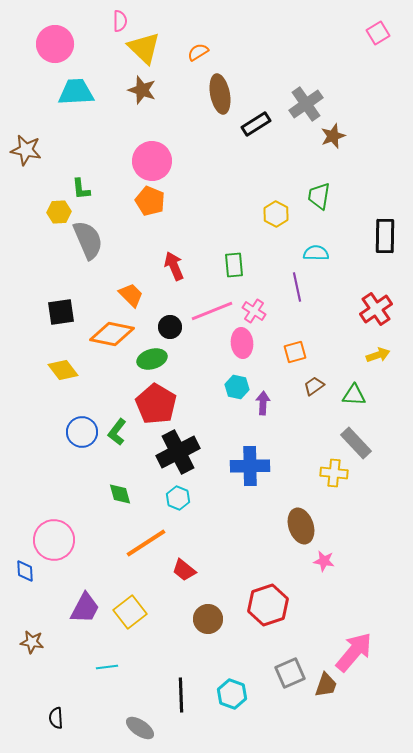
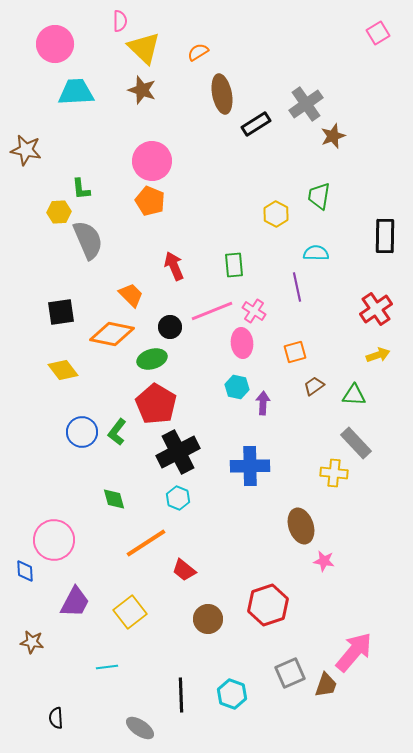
brown ellipse at (220, 94): moved 2 px right
green diamond at (120, 494): moved 6 px left, 5 px down
purple trapezoid at (85, 608): moved 10 px left, 6 px up
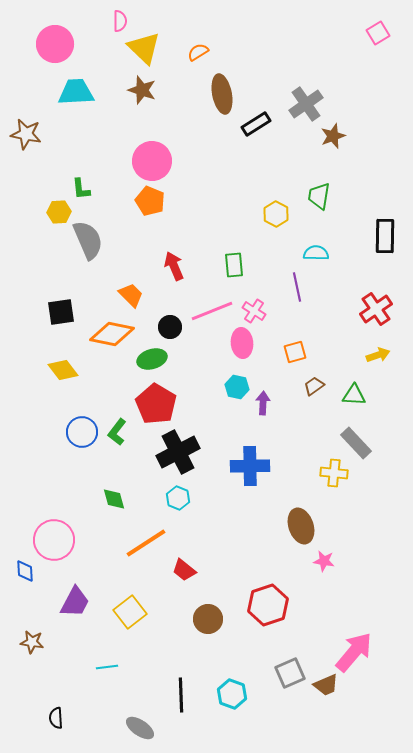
brown star at (26, 150): moved 16 px up
brown trapezoid at (326, 685): rotated 48 degrees clockwise
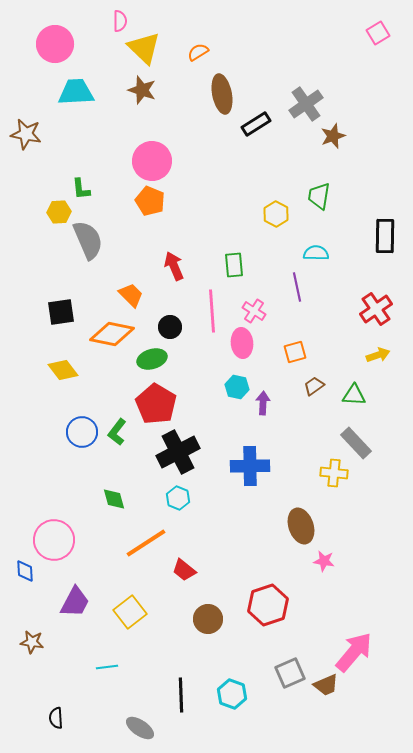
pink line at (212, 311): rotated 72 degrees counterclockwise
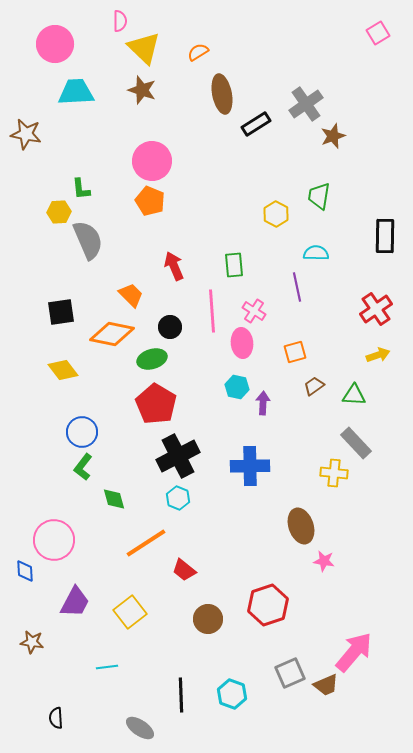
green L-shape at (117, 432): moved 34 px left, 35 px down
black cross at (178, 452): moved 4 px down
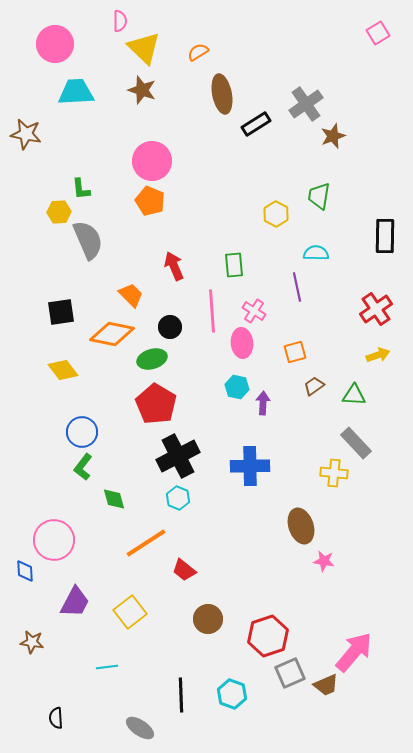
red hexagon at (268, 605): moved 31 px down
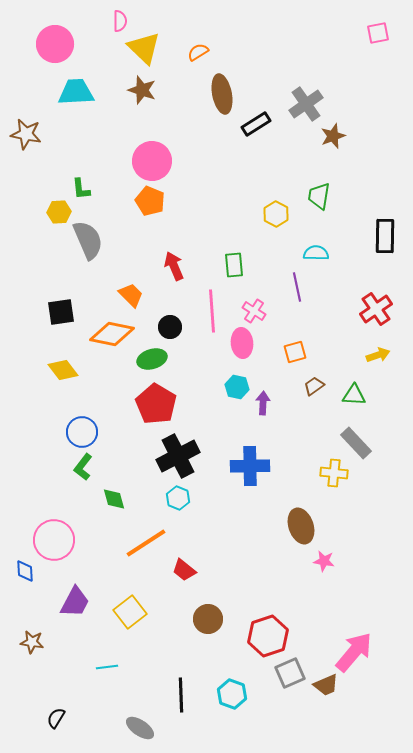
pink square at (378, 33): rotated 20 degrees clockwise
black semicircle at (56, 718): rotated 35 degrees clockwise
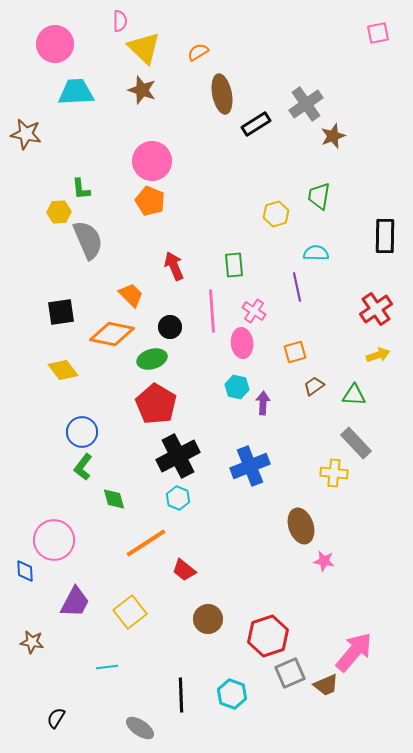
yellow hexagon at (276, 214): rotated 15 degrees clockwise
blue cross at (250, 466): rotated 21 degrees counterclockwise
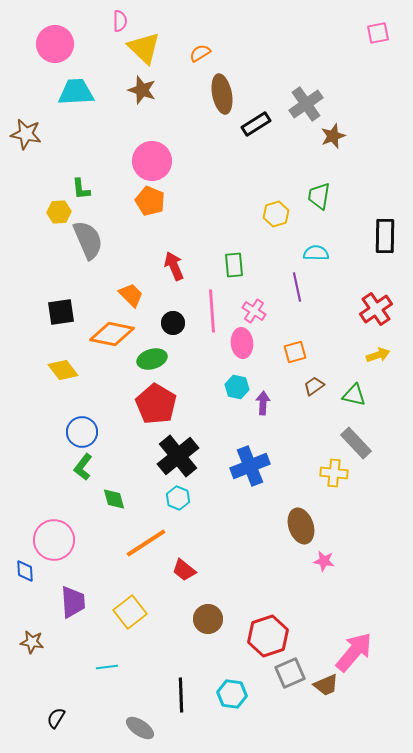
orange semicircle at (198, 52): moved 2 px right, 1 px down
black circle at (170, 327): moved 3 px right, 4 px up
green triangle at (354, 395): rotated 10 degrees clockwise
black cross at (178, 456): rotated 12 degrees counterclockwise
purple trapezoid at (75, 602): moved 2 px left; rotated 32 degrees counterclockwise
cyan hexagon at (232, 694): rotated 12 degrees counterclockwise
